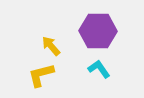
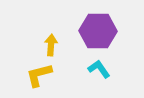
yellow arrow: moved 1 px up; rotated 45 degrees clockwise
yellow L-shape: moved 2 px left
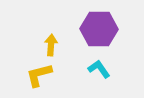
purple hexagon: moved 1 px right, 2 px up
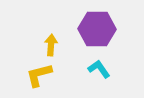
purple hexagon: moved 2 px left
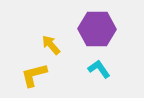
yellow arrow: rotated 45 degrees counterclockwise
yellow L-shape: moved 5 px left
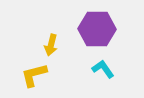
yellow arrow: rotated 125 degrees counterclockwise
cyan L-shape: moved 4 px right
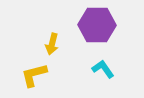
purple hexagon: moved 4 px up
yellow arrow: moved 1 px right, 1 px up
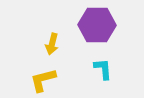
cyan L-shape: rotated 30 degrees clockwise
yellow L-shape: moved 9 px right, 5 px down
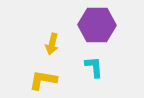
cyan L-shape: moved 9 px left, 2 px up
yellow L-shape: rotated 24 degrees clockwise
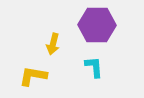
yellow arrow: moved 1 px right
yellow L-shape: moved 10 px left, 4 px up
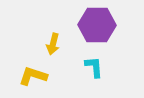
yellow L-shape: rotated 8 degrees clockwise
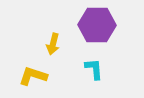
cyan L-shape: moved 2 px down
